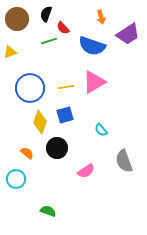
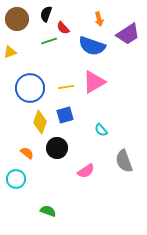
orange arrow: moved 2 px left, 2 px down
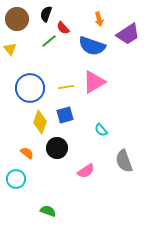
green line: rotated 21 degrees counterclockwise
yellow triangle: moved 3 px up; rotated 48 degrees counterclockwise
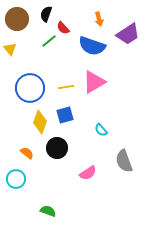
pink semicircle: moved 2 px right, 2 px down
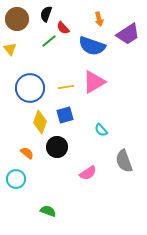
black circle: moved 1 px up
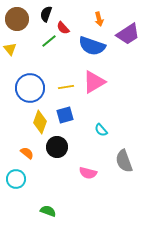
pink semicircle: rotated 48 degrees clockwise
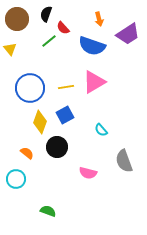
blue square: rotated 12 degrees counterclockwise
